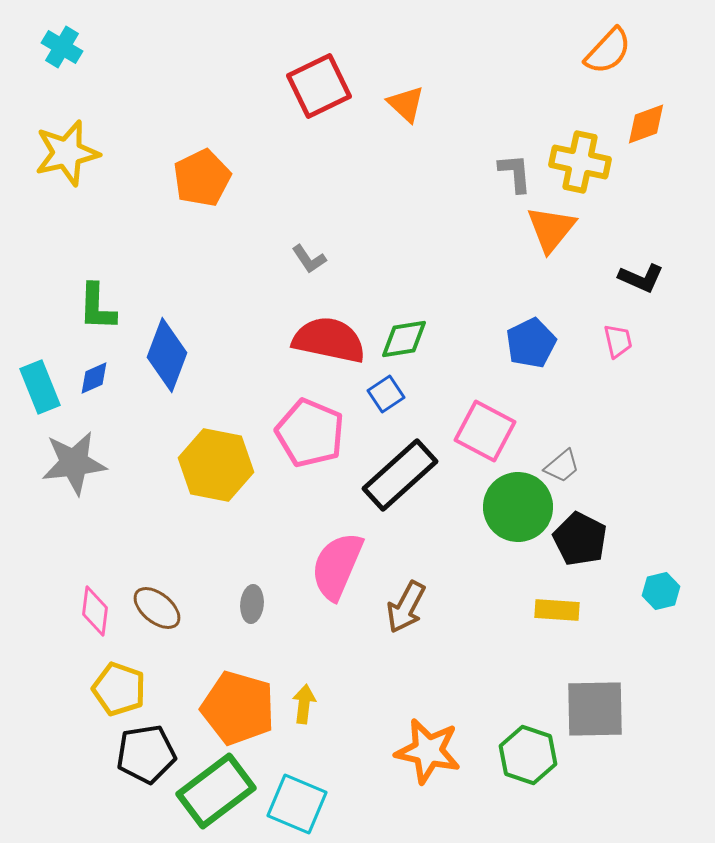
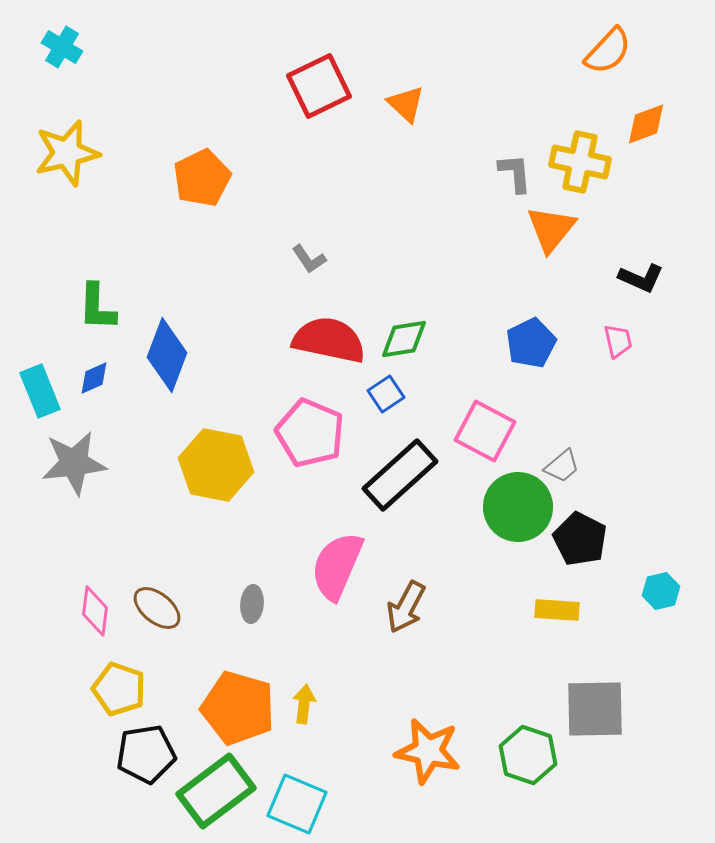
cyan rectangle at (40, 387): moved 4 px down
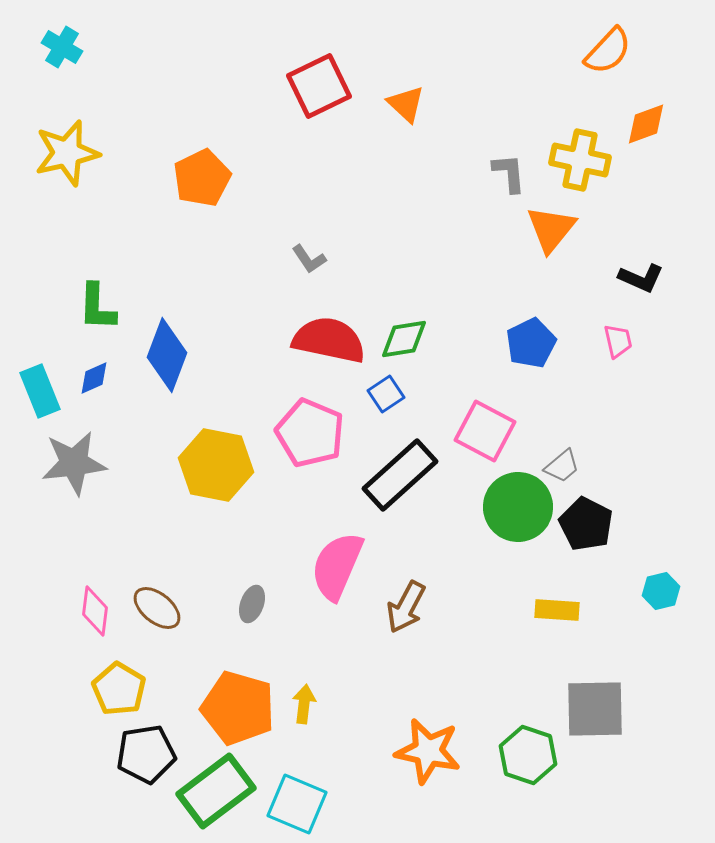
yellow cross at (580, 162): moved 2 px up
gray L-shape at (515, 173): moved 6 px left
black pentagon at (580, 539): moved 6 px right, 15 px up
gray ellipse at (252, 604): rotated 15 degrees clockwise
yellow pentagon at (119, 689): rotated 12 degrees clockwise
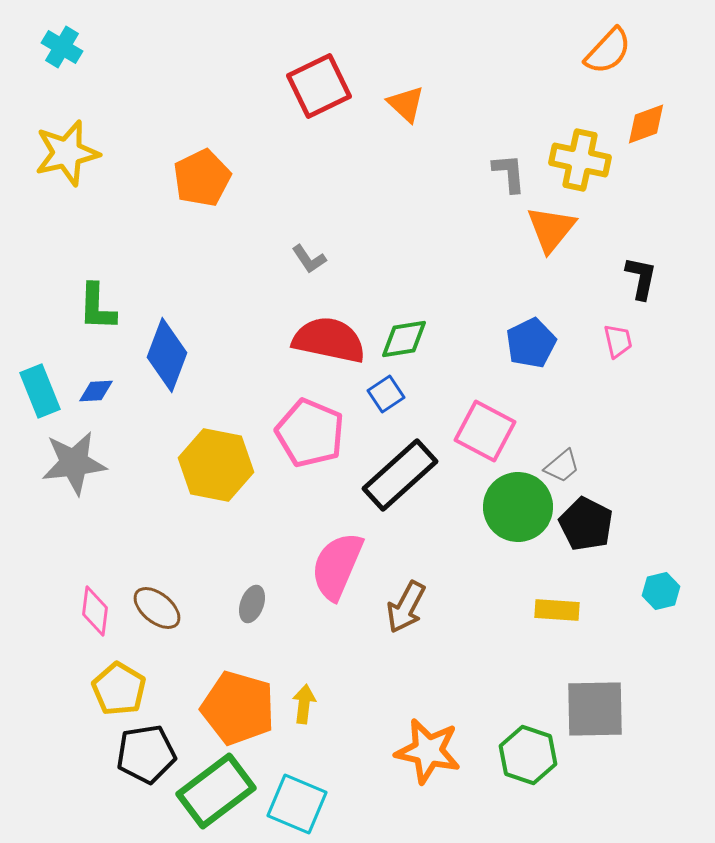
black L-shape at (641, 278): rotated 102 degrees counterclockwise
blue diamond at (94, 378): moved 2 px right, 13 px down; rotated 21 degrees clockwise
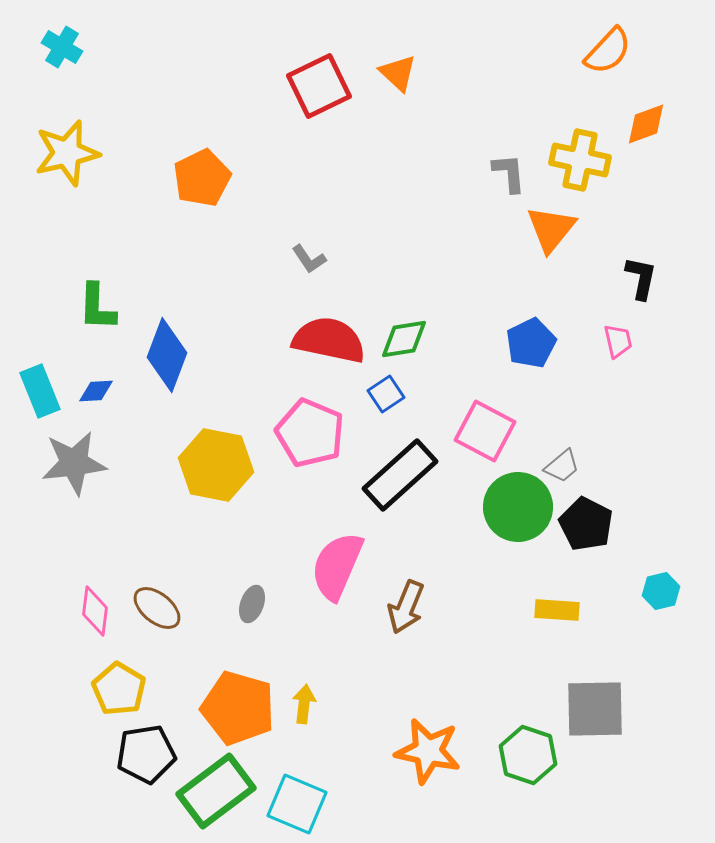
orange triangle at (406, 104): moved 8 px left, 31 px up
brown arrow at (406, 607): rotated 6 degrees counterclockwise
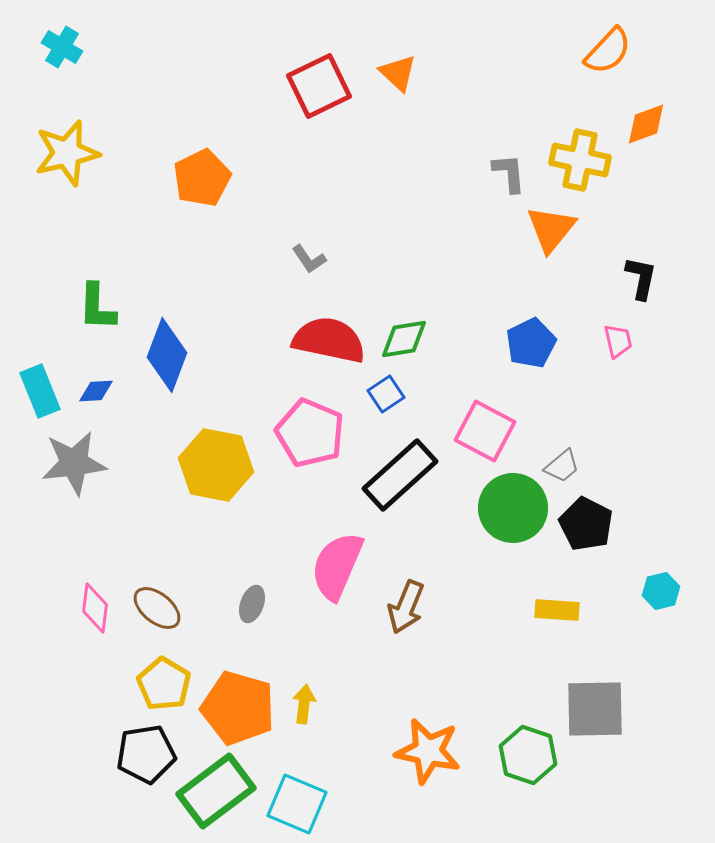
green circle at (518, 507): moved 5 px left, 1 px down
pink diamond at (95, 611): moved 3 px up
yellow pentagon at (119, 689): moved 45 px right, 5 px up
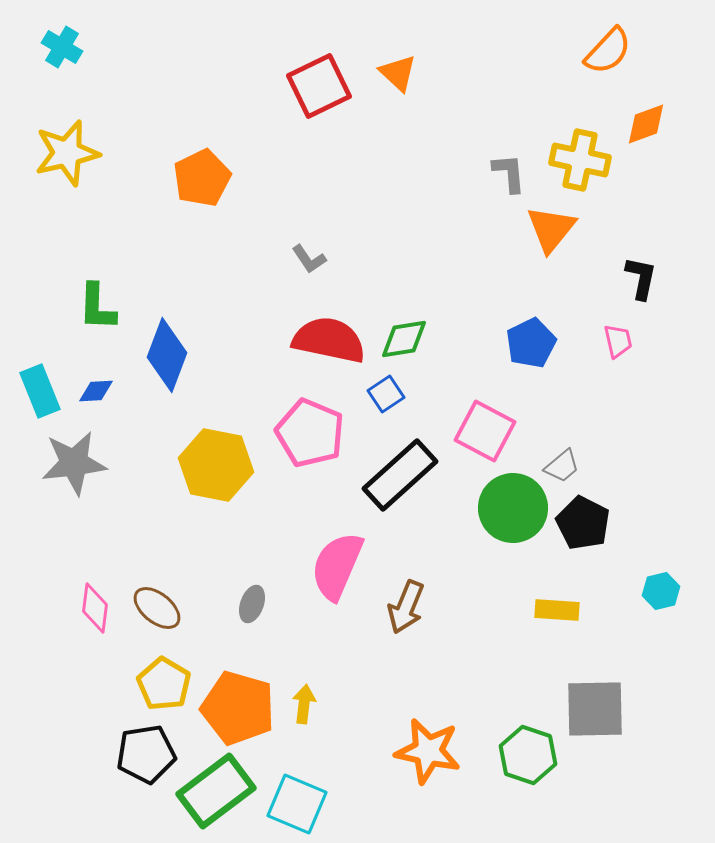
black pentagon at (586, 524): moved 3 px left, 1 px up
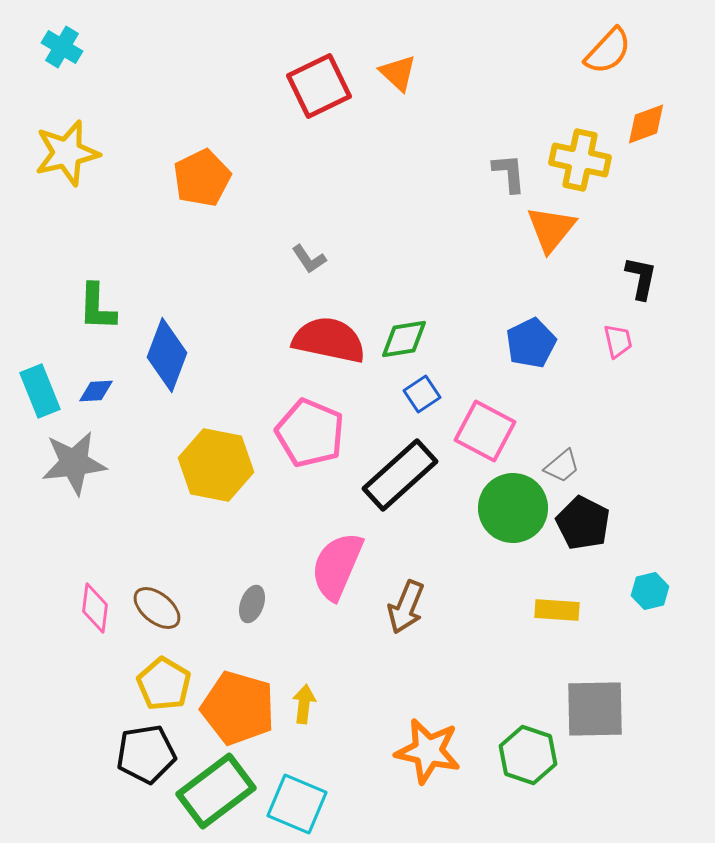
blue square at (386, 394): moved 36 px right
cyan hexagon at (661, 591): moved 11 px left
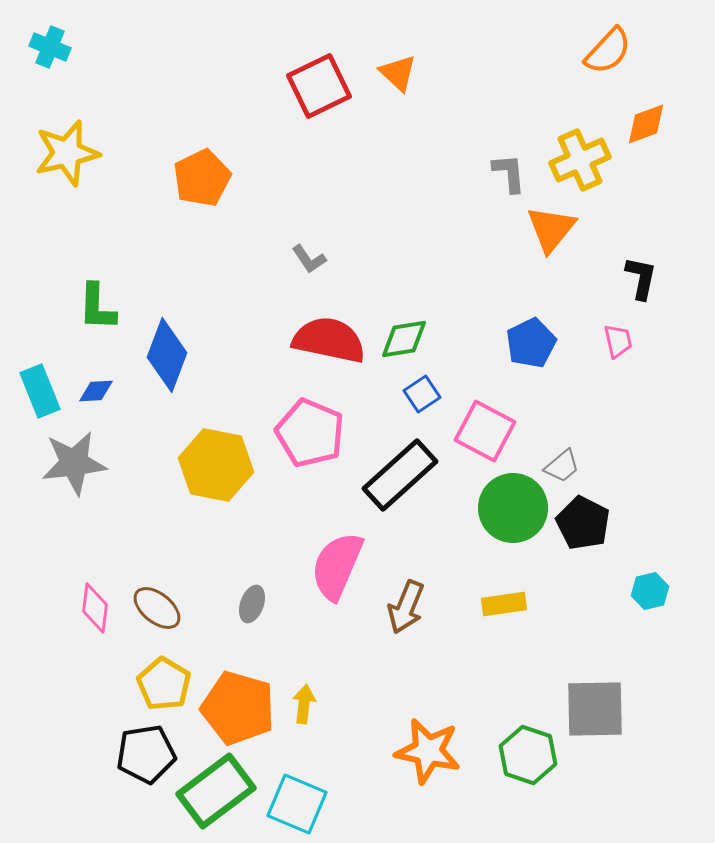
cyan cross at (62, 47): moved 12 px left; rotated 9 degrees counterclockwise
yellow cross at (580, 160): rotated 36 degrees counterclockwise
yellow rectangle at (557, 610): moved 53 px left, 6 px up; rotated 12 degrees counterclockwise
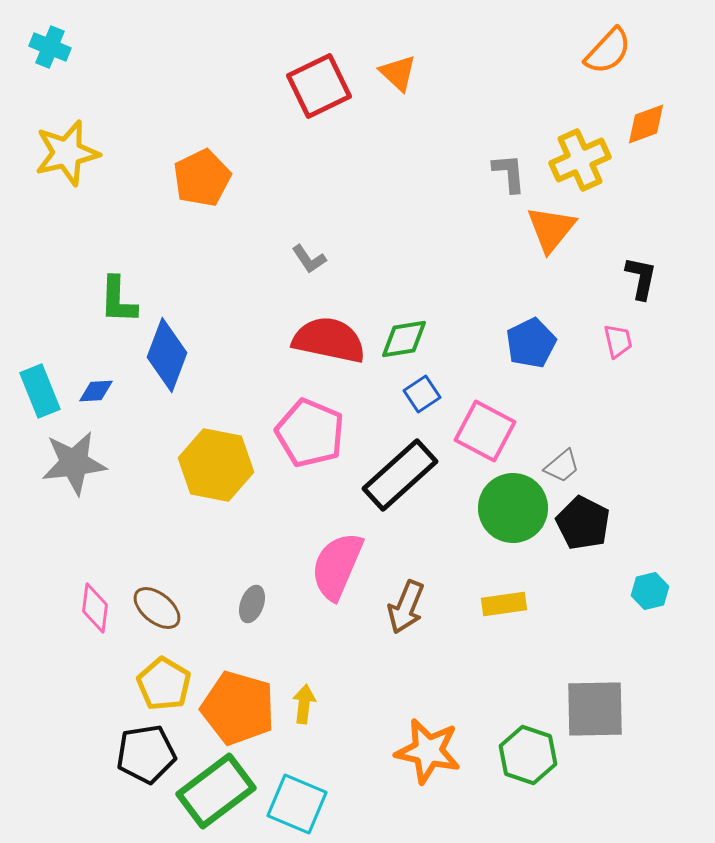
green L-shape at (97, 307): moved 21 px right, 7 px up
